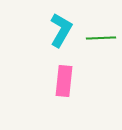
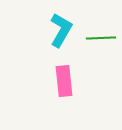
pink rectangle: rotated 12 degrees counterclockwise
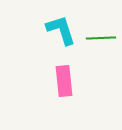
cyan L-shape: rotated 48 degrees counterclockwise
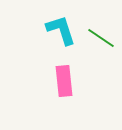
green line: rotated 36 degrees clockwise
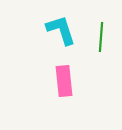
green line: moved 1 px up; rotated 60 degrees clockwise
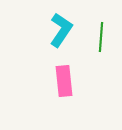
cyan L-shape: rotated 52 degrees clockwise
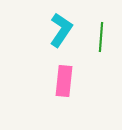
pink rectangle: rotated 12 degrees clockwise
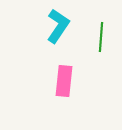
cyan L-shape: moved 3 px left, 4 px up
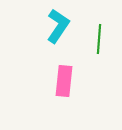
green line: moved 2 px left, 2 px down
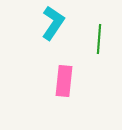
cyan L-shape: moved 5 px left, 3 px up
